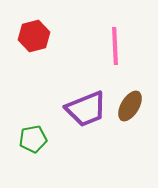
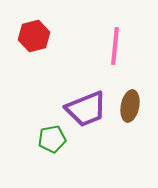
pink line: rotated 9 degrees clockwise
brown ellipse: rotated 20 degrees counterclockwise
green pentagon: moved 19 px right
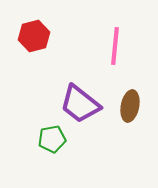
purple trapezoid: moved 6 px left, 5 px up; rotated 60 degrees clockwise
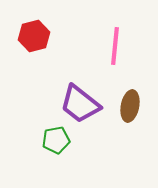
green pentagon: moved 4 px right, 1 px down
